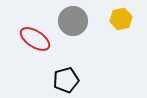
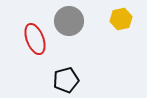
gray circle: moved 4 px left
red ellipse: rotated 36 degrees clockwise
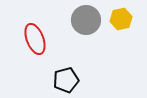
gray circle: moved 17 px right, 1 px up
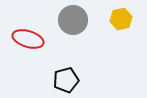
gray circle: moved 13 px left
red ellipse: moved 7 px left; rotated 52 degrees counterclockwise
